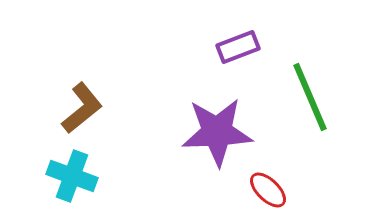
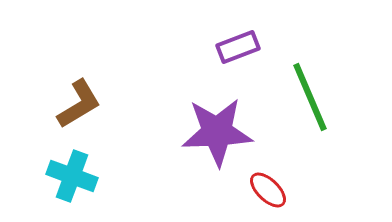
brown L-shape: moved 3 px left, 4 px up; rotated 8 degrees clockwise
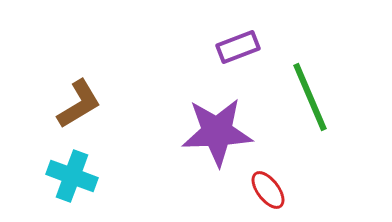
red ellipse: rotated 9 degrees clockwise
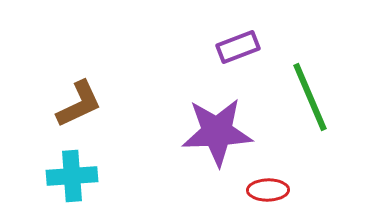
brown L-shape: rotated 6 degrees clockwise
cyan cross: rotated 24 degrees counterclockwise
red ellipse: rotated 54 degrees counterclockwise
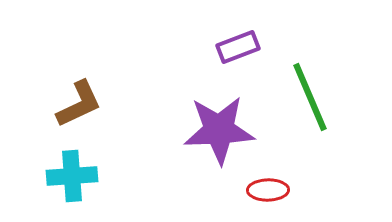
purple star: moved 2 px right, 2 px up
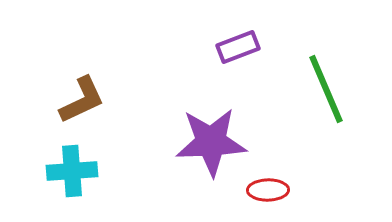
green line: moved 16 px right, 8 px up
brown L-shape: moved 3 px right, 4 px up
purple star: moved 8 px left, 12 px down
cyan cross: moved 5 px up
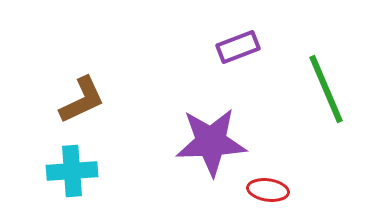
red ellipse: rotated 9 degrees clockwise
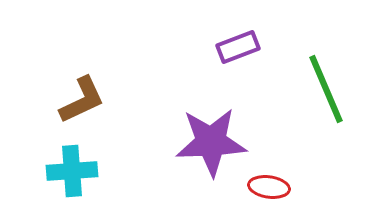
red ellipse: moved 1 px right, 3 px up
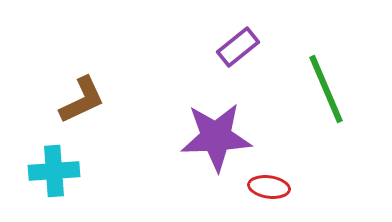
purple rectangle: rotated 18 degrees counterclockwise
purple star: moved 5 px right, 5 px up
cyan cross: moved 18 px left
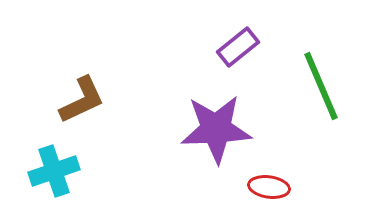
green line: moved 5 px left, 3 px up
purple star: moved 8 px up
cyan cross: rotated 15 degrees counterclockwise
